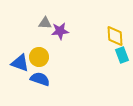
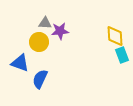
yellow circle: moved 15 px up
blue semicircle: rotated 84 degrees counterclockwise
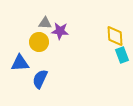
purple star: rotated 12 degrees clockwise
blue triangle: rotated 24 degrees counterclockwise
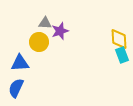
purple star: rotated 24 degrees counterclockwise
yellow diamond: moved 4 px right, 3 px down
blue semicircle: moved 24 px left, 9 px down
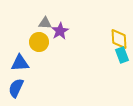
purple star: rotated 12 degrees counterclockwise
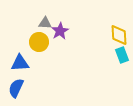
yellow diamond: moved 4 px up
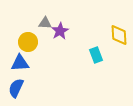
yellow circle: moved 11 px left
cyan rectangle: moved 26 px left
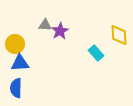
gray triangle: moved 2 px down
yellow circle: moved 13 px left, 2 px down
cyan rectangle: moved 2 px up; rotated 21 degrees counterclockwise
blue semicircle: rotated 24 degrees counterclockwise
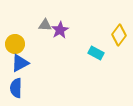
purple star: moved 1 px up
yellow diamond: rotated 40 degrees clockwise
cyan rectangle: rotated 21 degrees counterclockwise
blue triangle: rotated 24 degrees counterclockwise
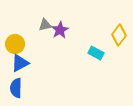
gray triangle: rotated 16 degrees counterclockwise
